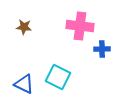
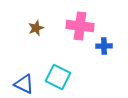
brown star: moved 12 px right, 1 px down; rotated 28 degrees counterclockwise
blue cross: moved 2 px right, 3 px up
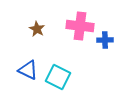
brown star: moved 1 px right, 1 px down; rotated 21 degrees counterclockwise
blue cross: moved 1 px right, 6 px up
blue triangle: moved 4 px right, 14 px up
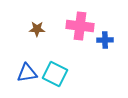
brown star: rotated 28 degrees counterclockwise
blue triangle: moved 1 px left, 3 px down; rotated 35 degrees counterclockwise
cyan square: moved 3 px left, 3 px up
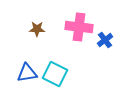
pink cross: moved 1 px left, 1 px down
blue cross: rotated 35 degrees counterclockwise
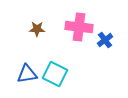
blue triangle: moved 1 px down
